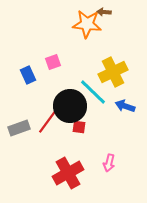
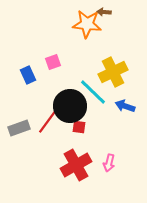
red cross: moved 8 px right, 8 px up
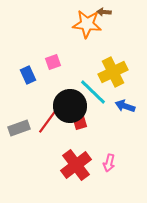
red square: moved 1 px right, 4 px up; rotated 24 degrees counterclockwise
red cross: rotated 8 degrees counterclockwise
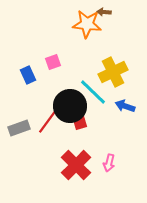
red cross: rotated 8 degrees counterclockwise
